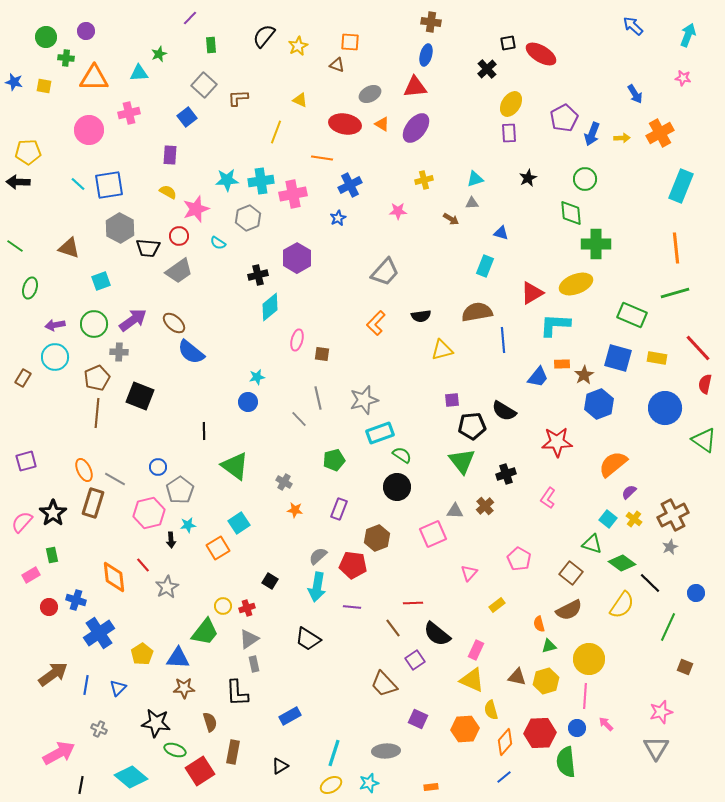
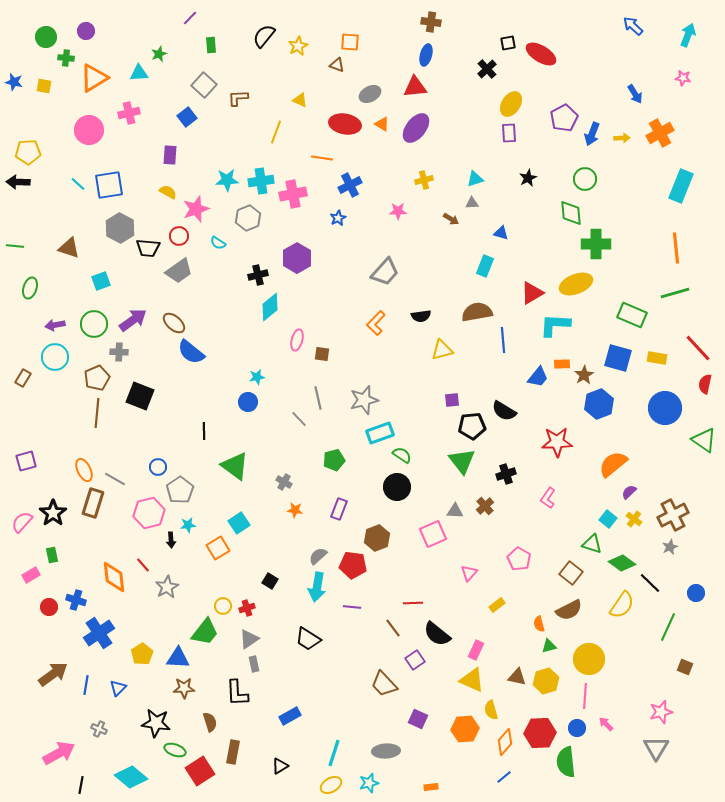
orange triangle at (94, 78): rotated 32 degrees counterclockwise
green line at (15, 246): rotated 30 degrees counterclockwise
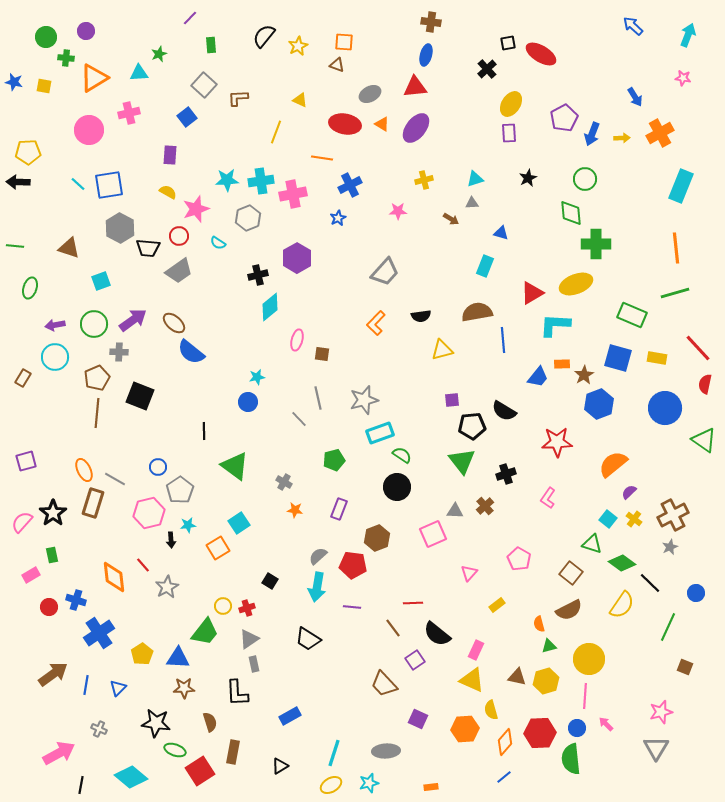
orange square at (350, 42): moved 6 px left
blue arrow at (635, 94): moved 3 px down
green semicircle at (566, 762): moved 5 px right, 3 px up
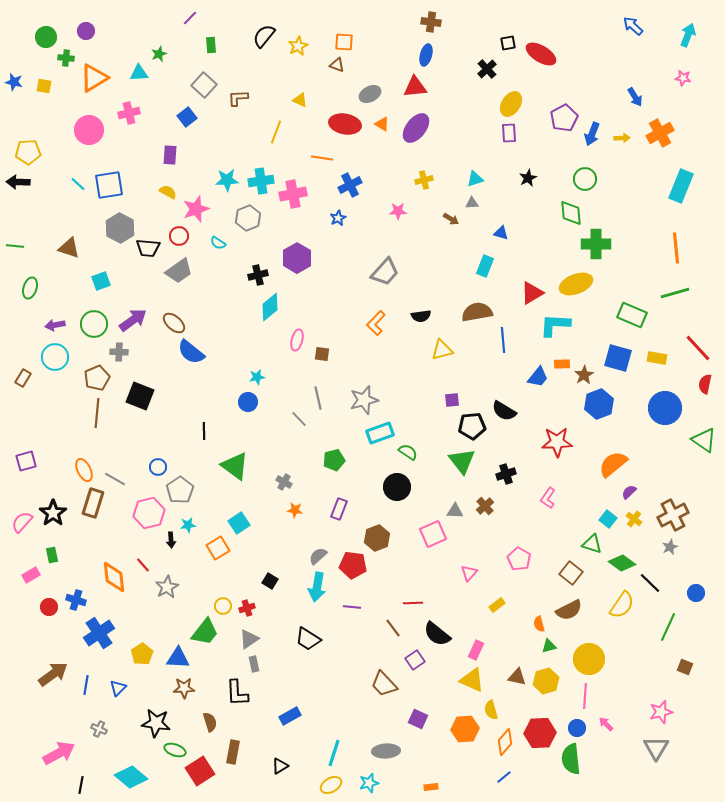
green semicircle at (402, 455): moved 6 px right, 3 px up
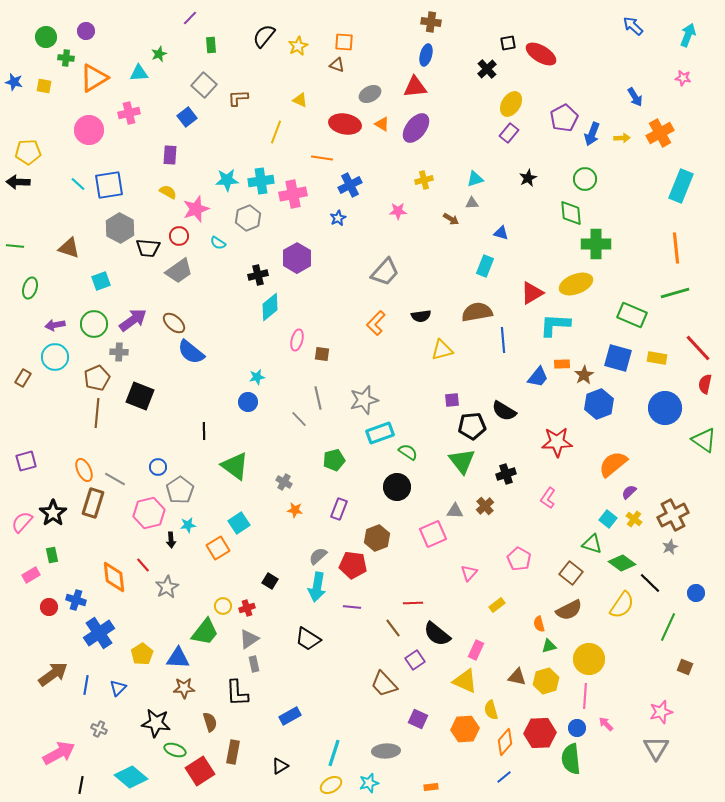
purple rectangle at (509, 133): rotated 42 degrees clockwise
yellow triangle at (472, 680): moved 7 px left, 1 px down
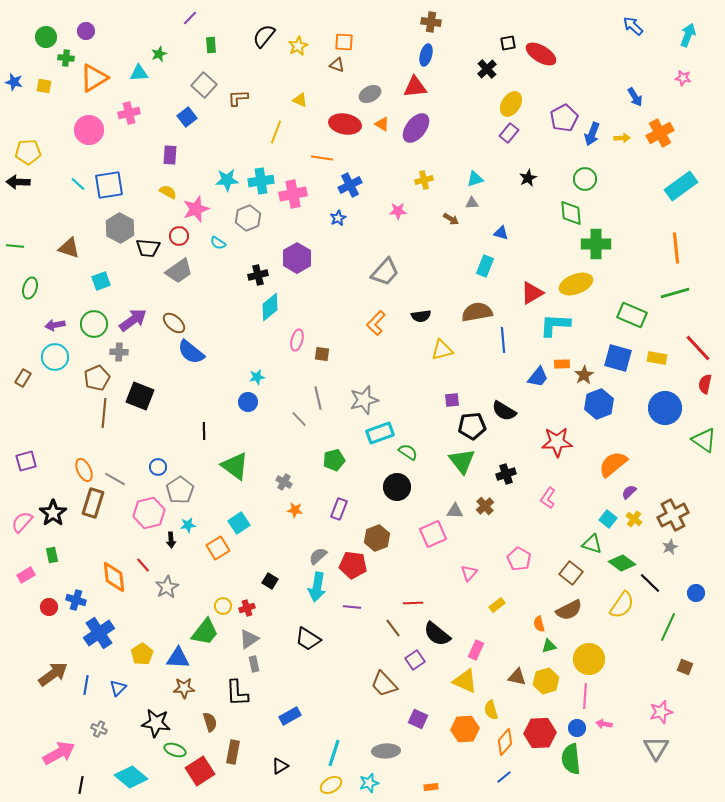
cyan rectangle at (681, 186): rotated 32 degrees clockwise
brown line at (97, 413): moved 7 px right
pink rectangle at (31, 575): moved 5 px left
pink arrow at (606, 724): moved 2 px left; rotated 35 degrees counterclockwise
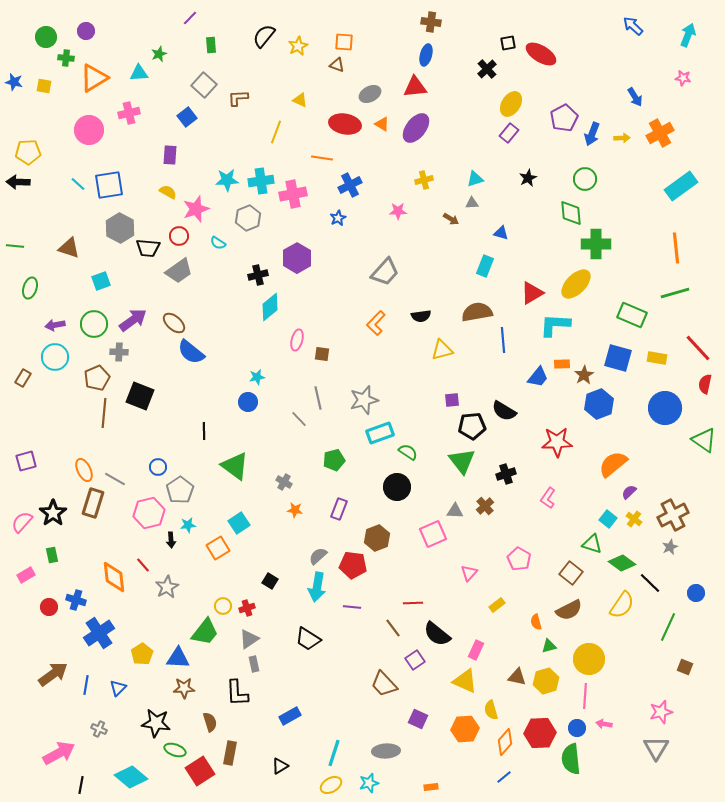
yellow ellipse at (576, 284): rotated 24 degrees counterclockwise
orange semicircle at (539, 624): moved 3 px left, 2 px up
brown rectangle at (233, 752): moved 3 px left, 1 px down
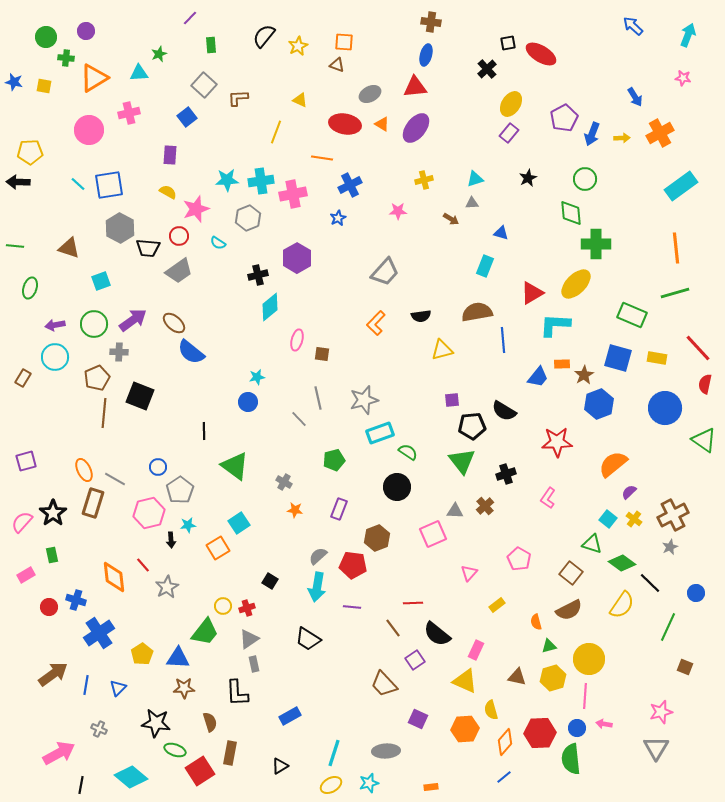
yellow pentagon at (28, 152): moved 2 px right
yellow hexagon at (546, 681): moved 7 px right, 3 px up
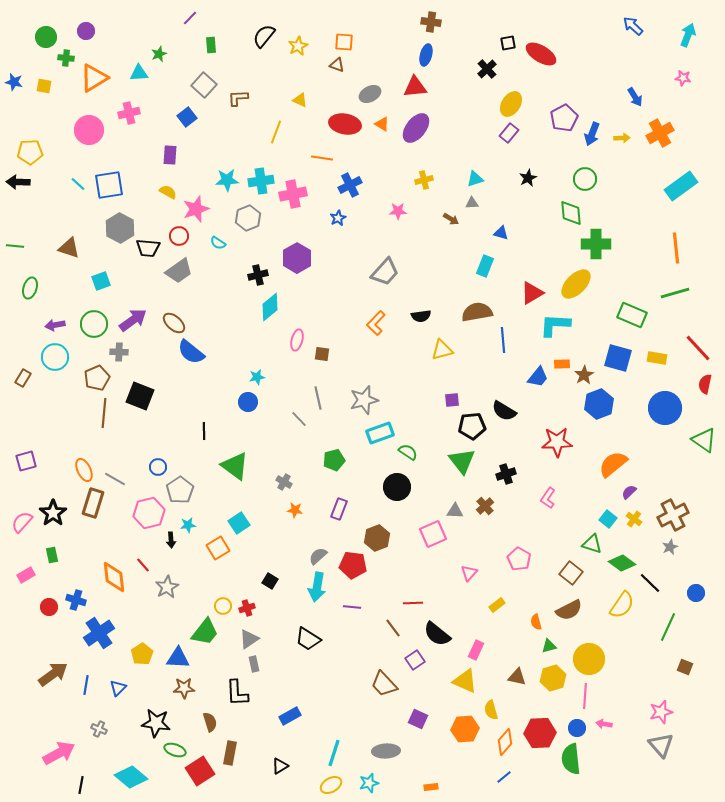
gray triangle at (656, 748): moved 5 px right, 3 px up; rotated 12 degrees counterclockwise
